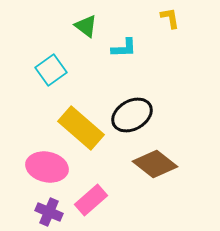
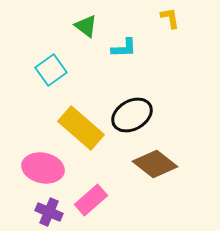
pink ellipse: moved 4 px left, 1 px down
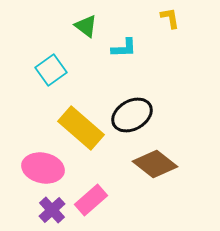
purple cross: moved 3 px right, 2 px up; rotated 24 degrees clockwise
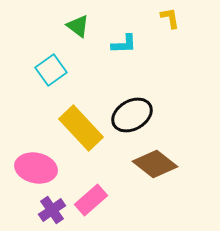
green triangle: moved 8 px left
cyan L-shape: moved 4 px up
yellow rectangle: rotated 6 degrees clockwise
pink ellipse: moved 7 px left
purple cross: rotated 8 degrees clockwise
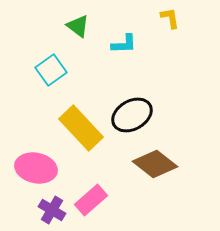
purple cross: rotated 24 degrees counterclockwise
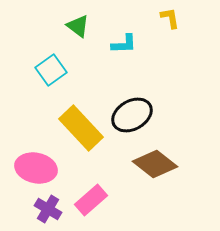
purple cross: moved 4 px left, 1 px up
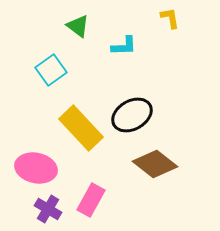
cyan L-shape: moved 2 px down
pink rectangle: rotated 20 degrees counterclockwise
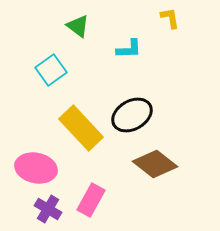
cyan L-shape: moved 5 px right, 3 px down
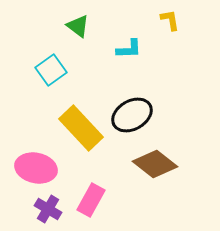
yellow L-shape: moved 2 px down
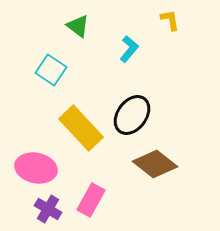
cyan L-shape: rotated 48 degrees counterclockwise
cyan square: rotated 20 degrees counterclockwise
black ellipse: rotated 24 degrees counterclockwise
